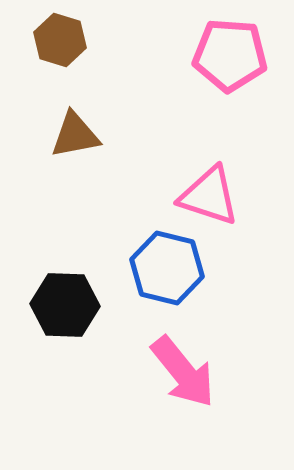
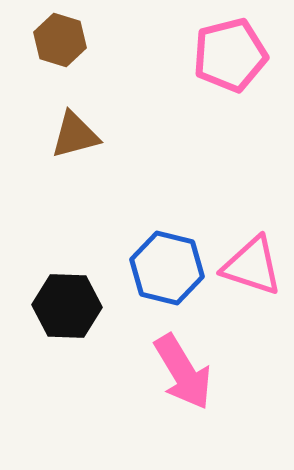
pink pentagon: rotated 18 degrees counterclockwise
brown triangle: rotated 4 degrees counterclockwise
pink triangle: moved 43 px right, 70 px down
black hexagon: moved 2 px right, 1 px down
pink arrow: rotated 8 degrees clockwise
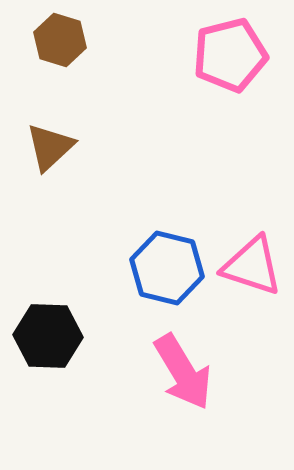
brown triangle: moved 25 px left, 12 px down; rotated 28 degrees counterclockwise
black hexagon: moved 19 px left, 30 px down
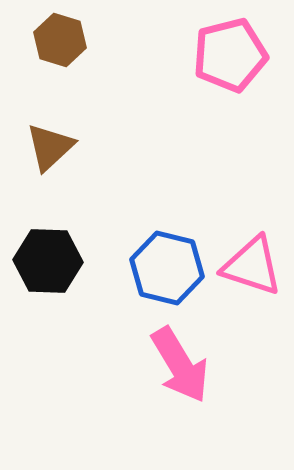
black hexagon: moved 75 px up
pink arrow: moved 3 px left, 7 px up
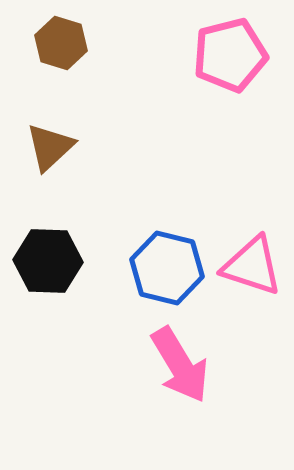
brown hexagon: moved 1 px right, 3 px down
